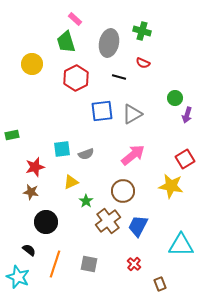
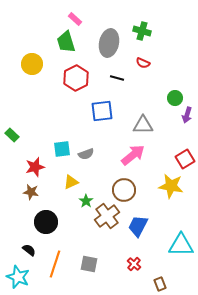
black line: moved 2 px left, 1 px down
gray triangle: moved 11 px right, 11 px down; rotated 30 degrees clockwise
green rectangle: rotated 56 degrees clockwise
brown circle: moved 1 px right, 1 px up
brown cross: moved 1 px left, 5 px up
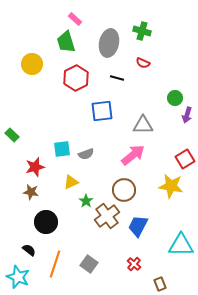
gray square: rotated 24 degrees clockwise
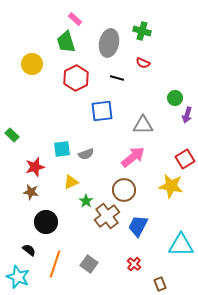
pink arrow: moved 2 px down
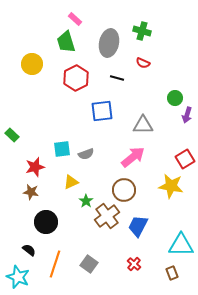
brown rectangle: moved 12 px right, 11 px up
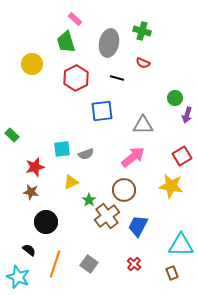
red square: moved 3 px left, 3 px up
green star: moved 3 px right, 1 px up
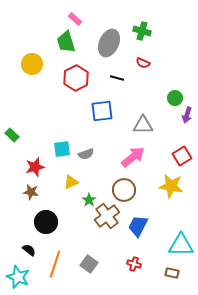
gray ellipse: rotated 12 degrees clockwise
red cross: rotated 24 degrees counterclockwise
brown rectangle: rotated 56 degrees counterclockwise
